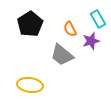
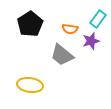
cyan rectangle: rotated 66 degrees clockwise
orange semicircle: rotated 56 degrees counterclockwise
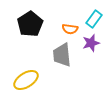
cyan rectangle: moved 4 px left
purple star: moved 2 px down
gray trapezoid: rotated 45 degrees clockwise
yellow ellipse: moved 4 px left, 5 px up; rotated 40 degrees counterclockwise
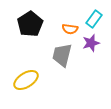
gray trapezoid: rotated 20 degrees clockwise
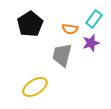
yellow ellipse: moved 9 px right, 7 px down
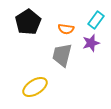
cyan rectangle: moved 2 px right, 1 px down
black pentagon: moved 2 px left, 2 px up
orange semicircle: moved 4 px left
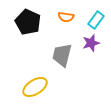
black pentagon: rotated 15 degrees counterclockwise
orange semicircle: moved 12 px up
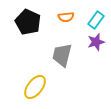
orange semicircle: rotated 14 degrees counterclockwise
purple star: moved 5 px right, 1 px up
yellow ellipse: rotated 20 degrees counterclockwise
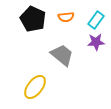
black pentagon: moved 5 px right, 3 px up
purple star: rotated 12 degrees clockwise
gray trapezoid: rotated 115 degrees clockwise
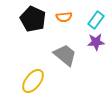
orange semicircle: moved 2 px left
gray trapezoid: moved 3 px right
yellow ellipse: moved 2 px left, 6 px up
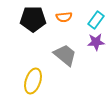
black pentagon: rotated 25 degrees counterclockwise
yellow ellipse: rotated 20 degrees counterclockwise
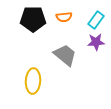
yellow ellipse: rotated 15 degrees counterclockwise
